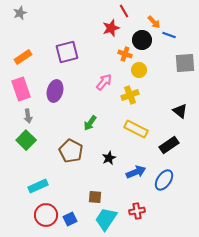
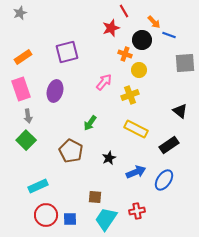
blue square: rotated 24 degrees clockwise
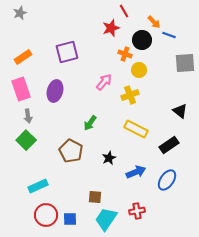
blue ellipse: moved 3 px right
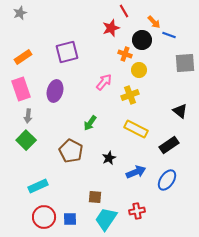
gray arrow: rotated 16 degrees clockwise
red circle: moved 2 px left, 2 px down
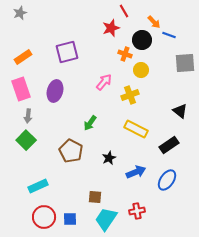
yellow circle: moved 2 px right
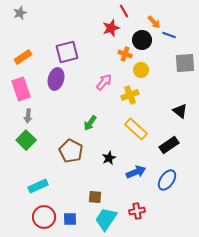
purple ellipse: moved 1 px right, 12 px up
yellow rectangle: rotated 15 degrees clockwise
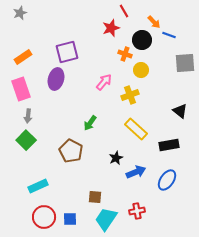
black rectangle: rotated 24 degrees clockwise
black star: moved 7 px right
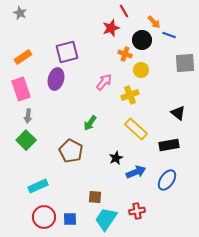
gray star: rotated 24 degrees counterclockwise
black triangle: moved 2 px left, 2 px down
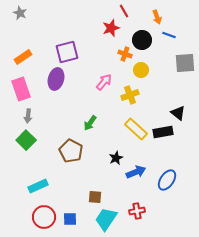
orange arrow: moved 3 px right, 5 px up; rotated 24 degrees clockwise
black rectangle: moved 6 px left, 13 px up
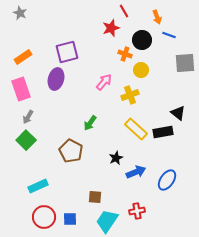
gray arrow: moved 1 px down; rotated 24 degrees clockwise
cyan trapezoid: moved 1 px right, 2 px down
